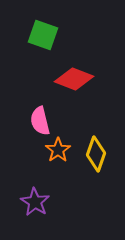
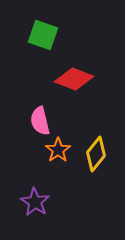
yellow diamond: rotated 20 degrees clockwise
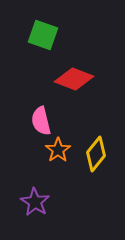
pink semicircle: moved 1 px right
